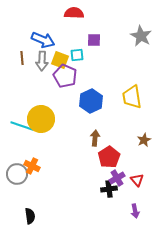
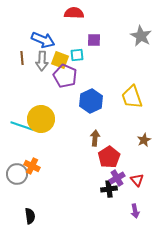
yellow trapezoid: rotated 10 degrees counterclockwise
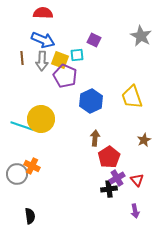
red semicircle: moved 31 px left
purple square: rotated 24 degrees clockwise
